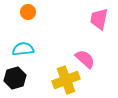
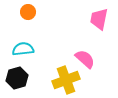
black hexagon: moved 2 px right
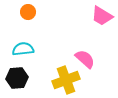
pink trapezoid: moved 3 px right, 3 px up; rotated 70 degrees counterclockwise
black hexagon: rotated 10 degrees clockwise
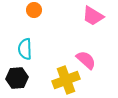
orange circle: moved 6 px right, 2 px up
pink trapezoid: moved 9 px left
cyan semicircle: moved 2 px right; rotated 85 degrees counterclockwise
pink semicircle: moved 1 px right, 1 px down
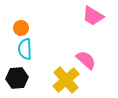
orange circle: moved 13 px left, 18 px down
yellow cross: rotated 20 degrees counterclockwise
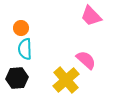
pink trapezoid: moved 2 px left; rotated 15 degrees clockwise
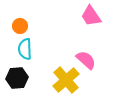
pink trapezoid: rotated 10 degrees clockwise
orange circle: moved 1 px left, 2 px up
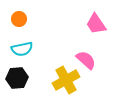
pink trapezoid: moved 5 px right, 8 px down
orange circle: moved 1 px left, 7 px up
cyan semicircle: moved 3 px left; rotated 100 degrees counterclockwise
yellow cross: rotated 12 degrees clockwise
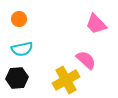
pink trapezoid: rotated 10 degrees counterclockwise
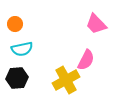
orange circle: moved 4 px left, 5 px down
pink semicircle: rotated 75 degrees clockwise
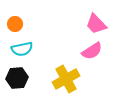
pink semicircle: moved 6 px right, 9 px up; rotated 30 degrees clockwise
yellow cross: moved 1 px up
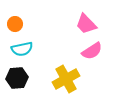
pink trapezoid: moved 10 px left
